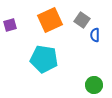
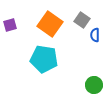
orange square: moved 4 px down; rotated 30 degrees counterclockwise
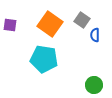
purple square: rotated 24 degrees clockwise
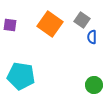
blue semicircle: moved 3 px left, 2 px down
cyan pentagon: moved 23 px left, 17 px down
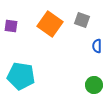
gray square: rotated 14 degrees counterclockwise
purple square: moved 1 px right, 1 px down
blue semicircle: moved 5 px right, 9 px down
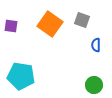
blue semicircle: moved 1 px left, 1 px up
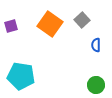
gray square: rotated 28 degrees clockwise
purple square: rotated 24 degrees counterclockwise
green circle: moved 2 px right
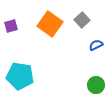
blue semicircle: rotated 64 degrees clockwise
cyan pentagon: moved 1 px left
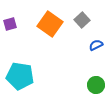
purple square: moved 1 px left, 2 px up
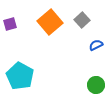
orange square: moved 2 px up; rotated 15 degrees clockwise
cyan pentagon: rotated 20 degrees clockwise
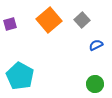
orange square: moved 1 px left, 2 px up
green circle: moved 1 px left, 1 px up
